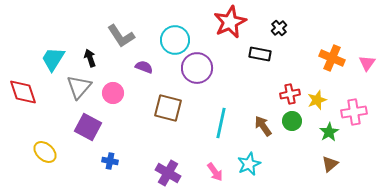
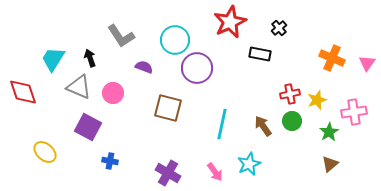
gray triangle: rotated 48 degrees counterclockwise
cyan line: moved 1 px right, 1 px down
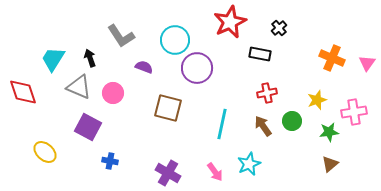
red cross: moved 23 px left, 1 px up
green star: rotated 24 degrees clockwise
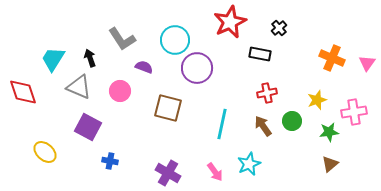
gray L-shape: moved 1 px right, 3 px down
pink circle: moved 7 px right, 2 px up
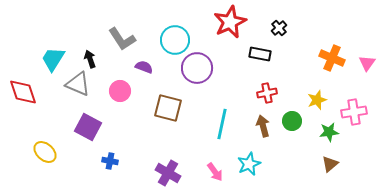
black arrow: moved 1 px down
gray triangle: moved 1 px left, 3 px up
brown arrow: rotated 20 degrees clockwise
